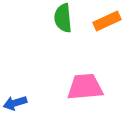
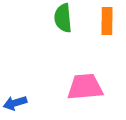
orange rectangle: rotated 64 degrees counterclockwise
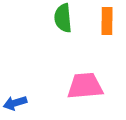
pink trapezoid: moved 1 px up
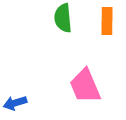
pink trapezoid: rotated 108 degrees counterclockwise
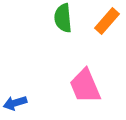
orange rectangle: rotated 40 degrees clockwise
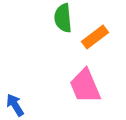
orange rectangle: moved 12 px left, 16 px down; rotated 12 degrees clockwise
blue arrow: moved 2 px down; rotated 75 degrees clockwise
